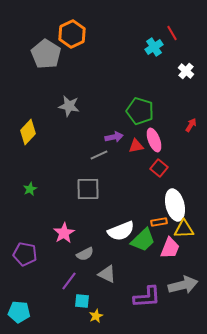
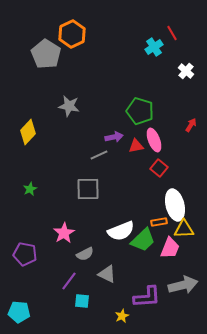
yellow star: moved 26 px right
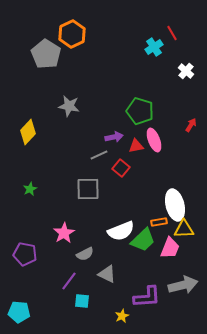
red square: moved 38 px left
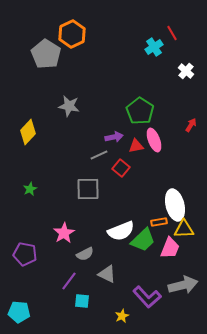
green pentagon: rotated 16 degrees clockwise
purple L-shape: rotated 52 degrees clockwise
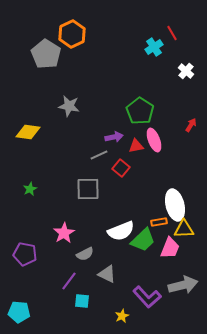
yellow diamond: rotated 55 degrees clockwise
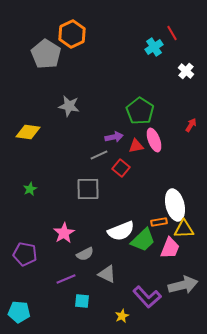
purple line: moved 3 px left, 2 px up; rotated 30 degrees clockwise
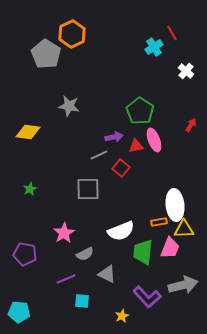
white ellipse: rotated 8 degrees clockwise
green trapezoid: moved 12 px down; rotated 140 degrees clockwise
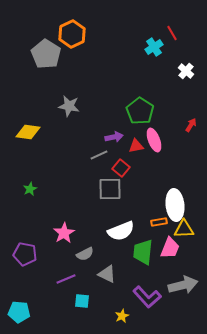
gray square: moved 22 px right
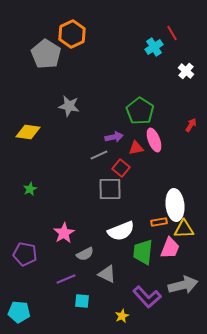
red triangle: moved 2 px down
